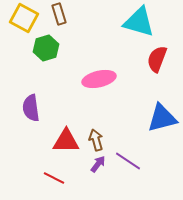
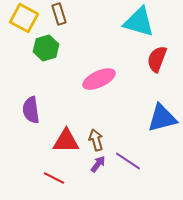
pink ellipse: rotated 12 degrees counterclockwise
purple semicircle: moved 2 px down
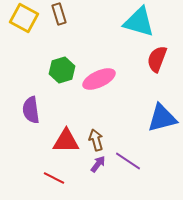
green hexagon: moved 16 px right, 22 px down
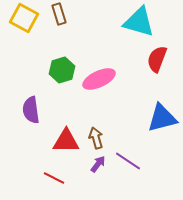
brown arrow: moved 2 px up
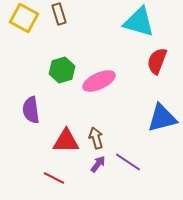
red semicircle: moved 2 px down
pink ellipse: moved 2 px down
purple line: moved 1 px down
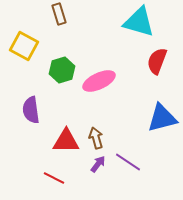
yellow square: moved 28 px down
